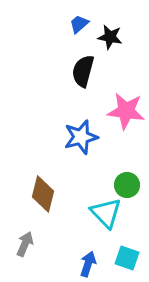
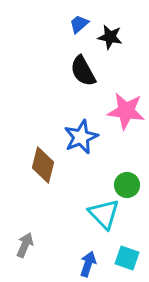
black semicircle: rotated 44 degrees counterclockwise
blue star: rotated 8 degrees counterclockwise
brown diamond: moved 29 px up
cyan triangle: moved 2 px left, 1 px down
gray arrow: moved 1 px down
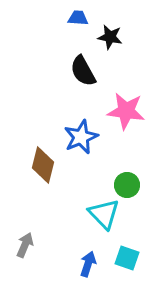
blue trapezoid: moved 1 px left, 6 px up; rotated 45 degrees clockwise
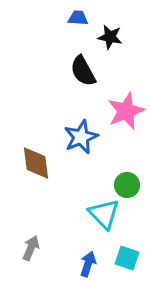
pink star: rotated 30 degrees counterclockwise
brown diamond: moved 7 px left, 2 px up; rotated 21 degrees counterclockwise
gray arrow: moved 6 px right, 3 px down
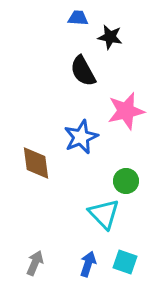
pink star: rotated 9 degrees clockwise
green circle: moved 1 px left, 4 px up
gray arrow: moved 4 px right, 15 px down
cyan square: moved 2 px left, 4 px down
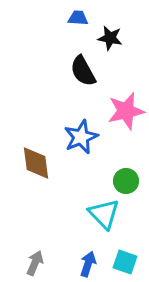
black star: moved 1 px down
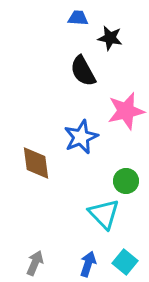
cyan square: rotated 20 degrees clockwise
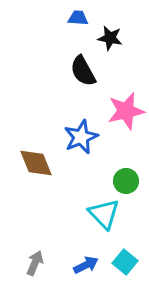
brown diamond: rotated 15 degrees counterclockwise
blue arrow: moved 2 px left, 1 px down; rotated 45 degrees clockwise
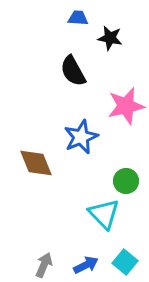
black semicircle: moved 10 px left
pink star: moved 5 px up
gray arrow: moved 9 px right, 2 px down
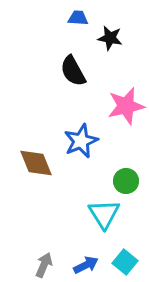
blue star: moved 4 px down
cyan triangle: rotated 12 degrees clockwise
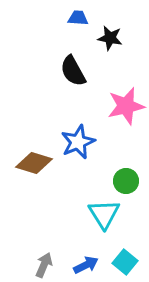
blue star: moved 3 px left, 1 px down
brown diamond: moved 2 px left; rotated 51 degrees counterclockwise
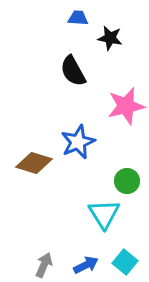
green circle: moved 1 px right
